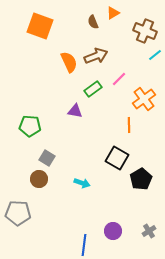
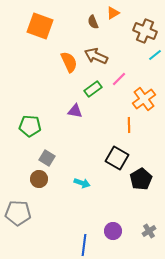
brown arrow: rotated 135 degrees counterclockwise
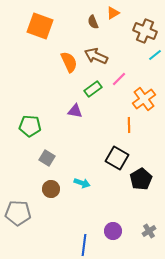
brown circle: moved 12 px right, 10 px down
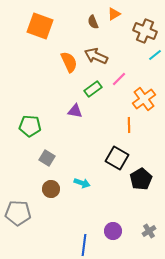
orange triangle: moved 1 px right, 1 px down
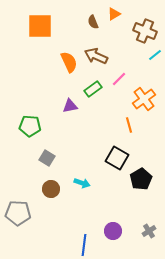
orange square: rotated 20 degrees counterclockwise
purple triangle: moved 5 px left, 5 px up; rotated 21 degrees counterclockwise
orange line: rotated 14 degrees counterclockwise
